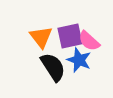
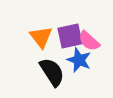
black semicircle: moved 1 px left, 5 px down
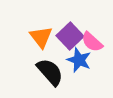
purple square: rotated 32 degrees counterclockwise
pink semicircle: moved 3 px right, 1 px down
black semicircle: moved 2 px left; rotated 8 degrees counterclockwise
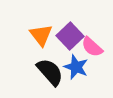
orange triangle: moved 2 px up
pink semicircle: moved 5 px down
blue star: moved 3 px left, 7 px down
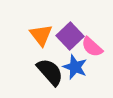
blue star: moved 1 px left
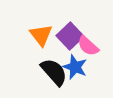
pink semicircle: moved 4 px left, 1 px up
black semicircle: moved 4 px right
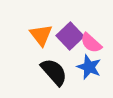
pink semicircle: moved 3 px right, 3 px up
blue star: moved 14 px right
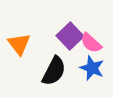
orange triangle: moved 22 px left, 9 px down
blue star: moved 3 px right, 1 px down
black semicircle: moved 1 px up; rotated 68 degrees clockwise
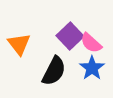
blue star: rotated 15 degrees clockwise
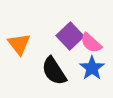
black semicircle: rotated 120 degrees clockwise
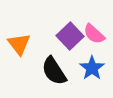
pink semicircle: moved 3 px right, 9 px up
